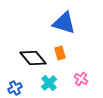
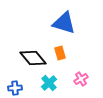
pink cross: rotated 24 degrees clockwise
blue cross: rotated 24 degrees clockwise
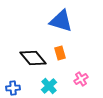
blue triangle: moved 3 px left, 2 px up
cyan cross: moved 3 px down
blue cross: moved 2 px left
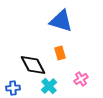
black diamond: moved 7 px down; rotated 12 degrees clockwise
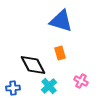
pink cross: moved 2 px down; rotated 32 degrees counterclockwise
